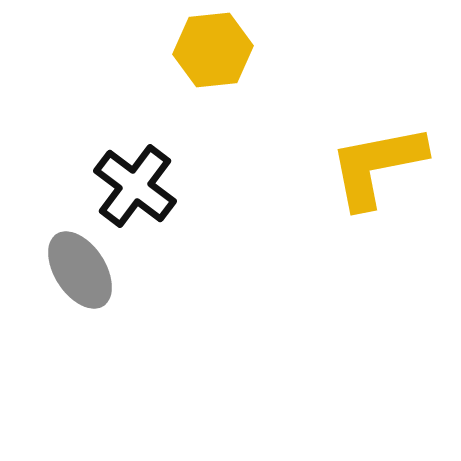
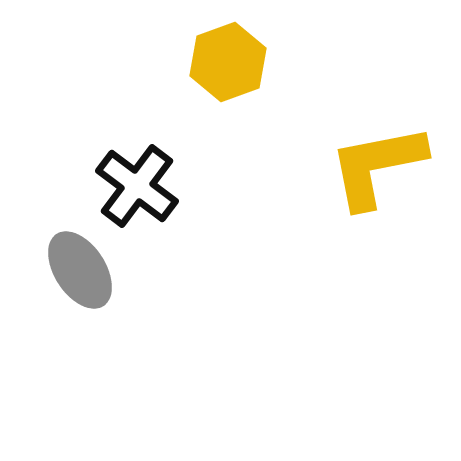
yellow hexagon: moved 15 px right, 12 px down; rotated 14 degrees counterclockwise
black cross: moved 2 px right
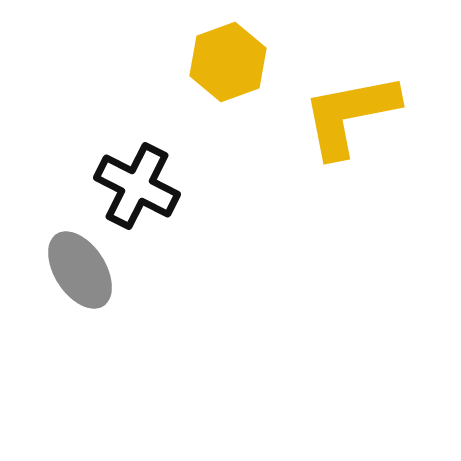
yellow L-shape: moved 27 px left, 51 px up
black cross: rotated 10 degrees counterclockwise
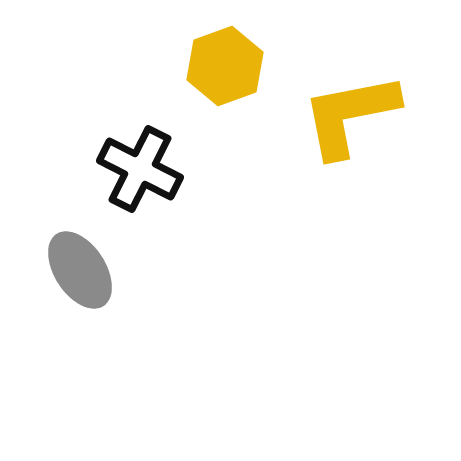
yellow hexagon: moved 3 px left, 4 px down
black cross: moved 3 px right, 17 px up
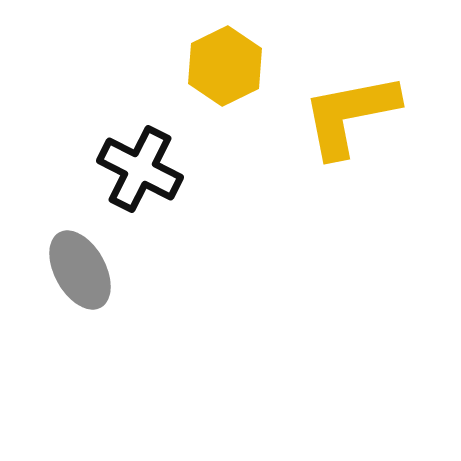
yellow hexagon: rotated 6 degrees counterclockwise
gray ellipse: rotated 4 degrees clockwise
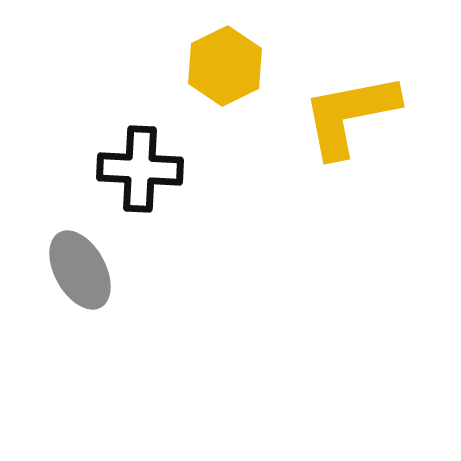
black cross: rotated 24 degrees counterclockwise
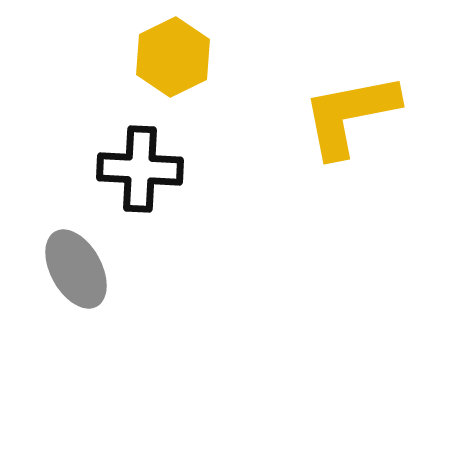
yellow hexagon: moved 52 px left, 9 px up
gray ellipse: moved 4 px left, 1 px up
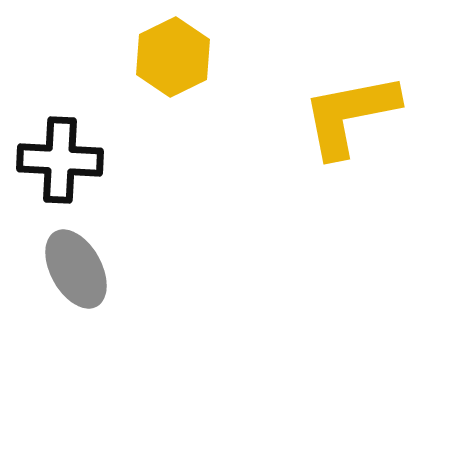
black cross: moved 80 px left, 9 px up
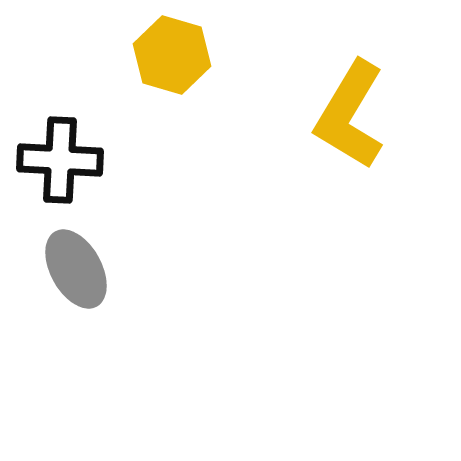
yellow hexagon: moved 1 px left, 2 px up; rotated 18 degrees counterclockwise
yellow L-shape: rotated 48 degrees counterclockwise
